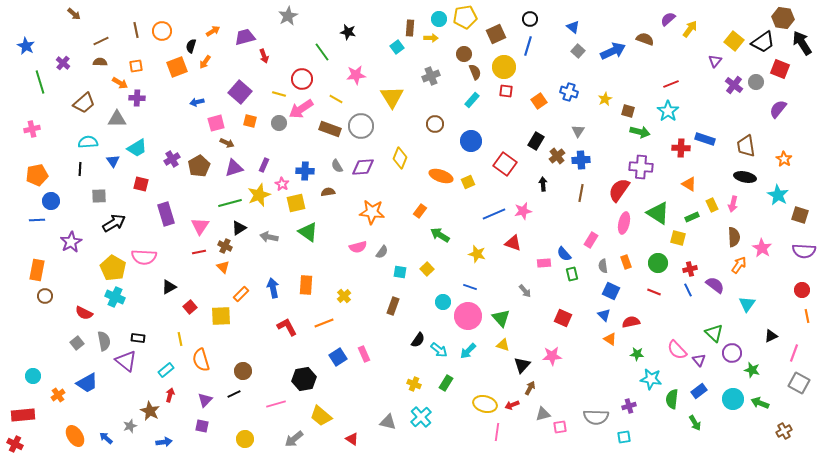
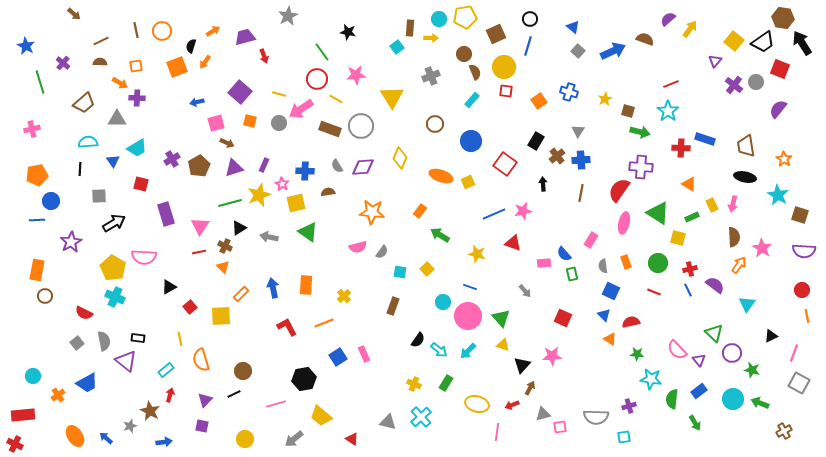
red circle at (302, 79): moved 15 px right
yellow ellipse at (485, 404): moved 8 px left
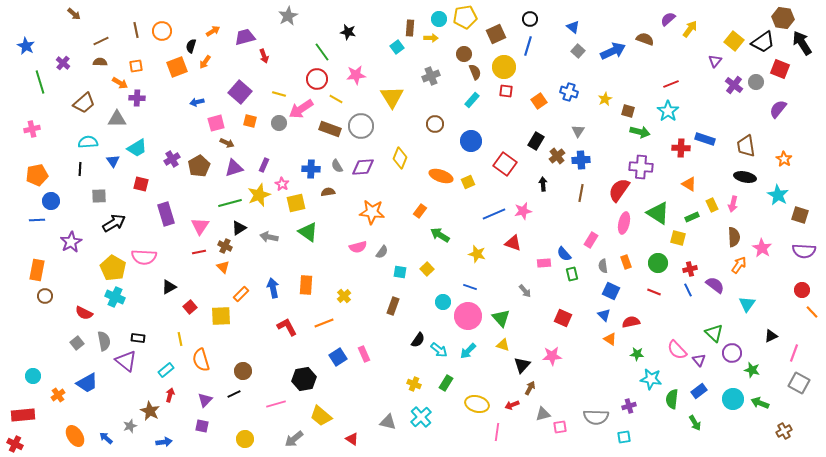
blue cross at (305, 171): moved 6 px right, 2 px up
orange line at (807, 316): moved 5 px right, 4 px up; rotated 32 degrees counterclockwise
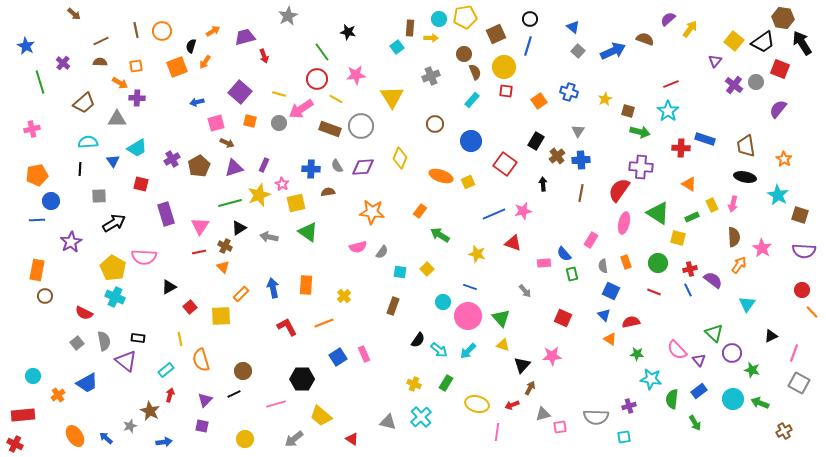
purple semicircle at (715, 285): moved 2 px left, 5 px up
black hexagon at (304, 379): moved 2 px left; rotated 10 degrees clockwise
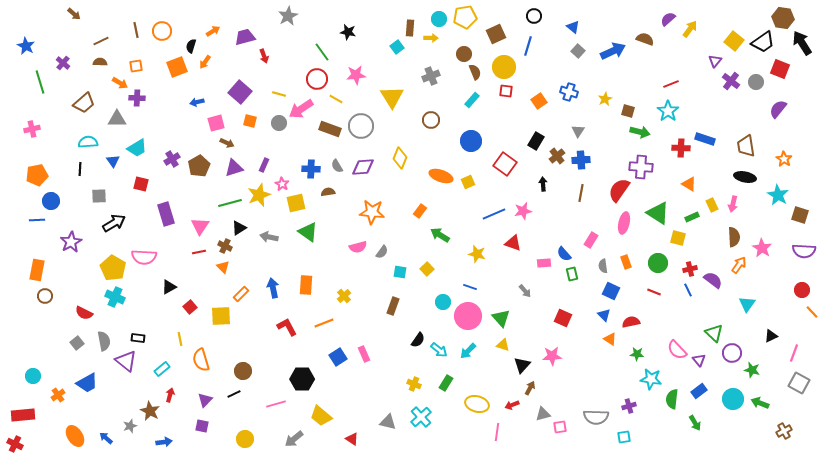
black circle at (530, 19): moved 4 px right, 3 px up
purple cross at (734, 85): moved 3 px left, 4 px up
brown circle at (435, 124): moved 4 px left, 4 px up
cyan rectangle at (166, 370): moved 4 px left, 1 px up
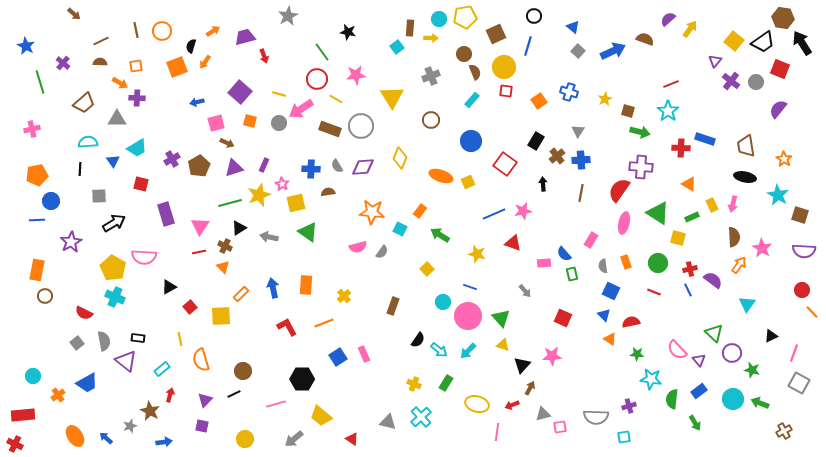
cyan square at (400, 272): moved 43 px up; rotated 16 degrees clockwise
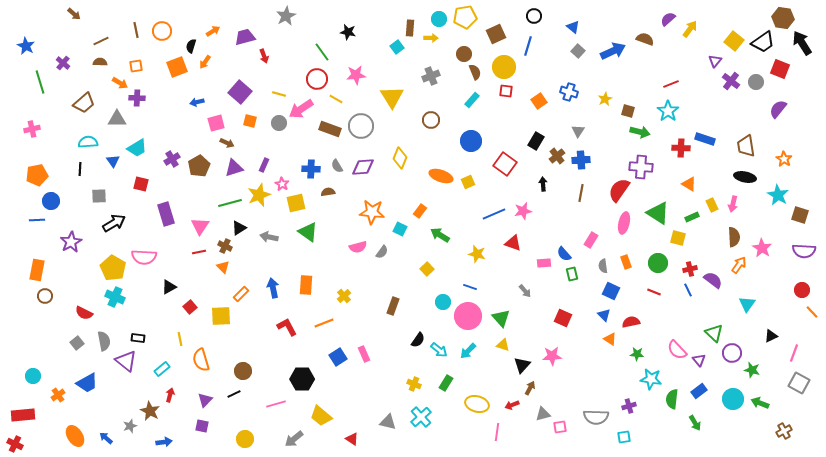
gray star at (288, 16): moved 2 px left
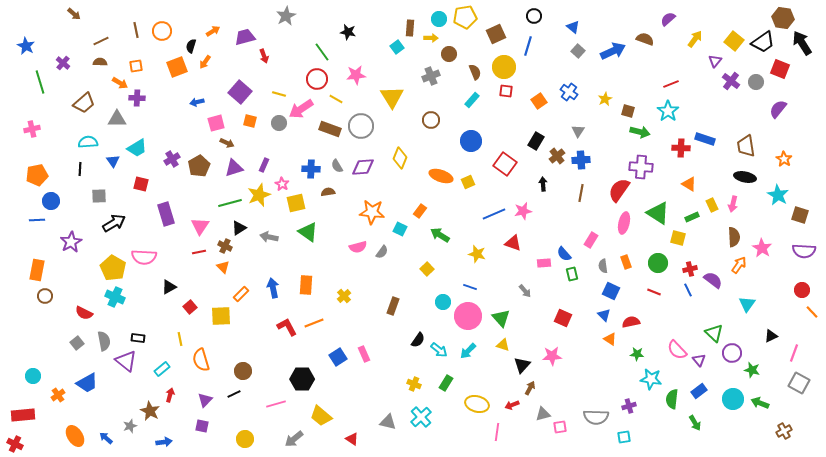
yellow arrow at (690, 29): moved 5 px right, 10 px down
brown circle at (464, 54): moved 15 px left
blue cross at (569, 92): rotated 18 degrees clockwise
orange line at (324, 323): moved 10 px left
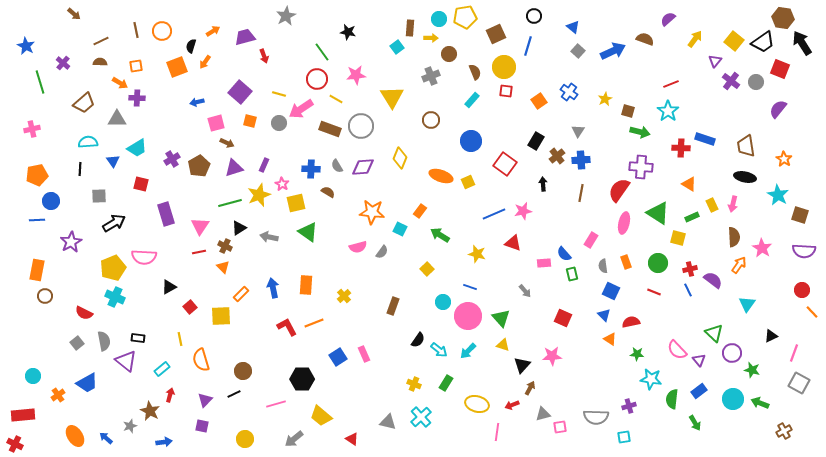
brown semicircle at (328, 192): rotated 40 degrees clockwise
yellow pentagon at (113, 268): rotated 20 degrees clockwise
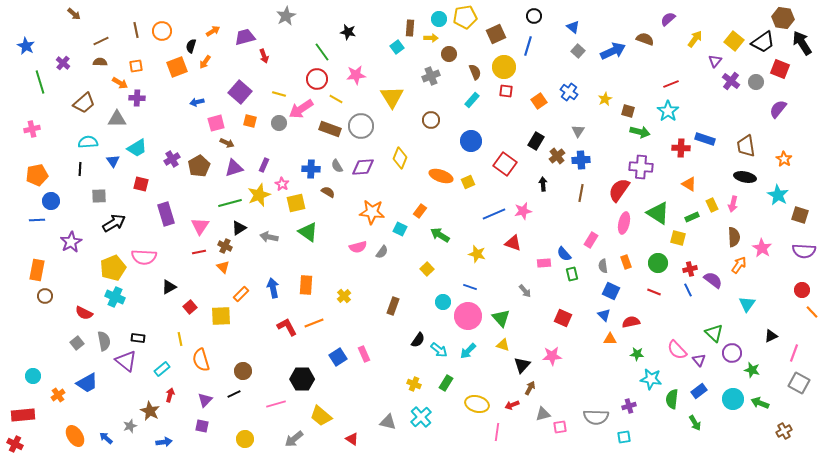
orange triangle at (610, 339): rotated 32 degrees counterclockwise
